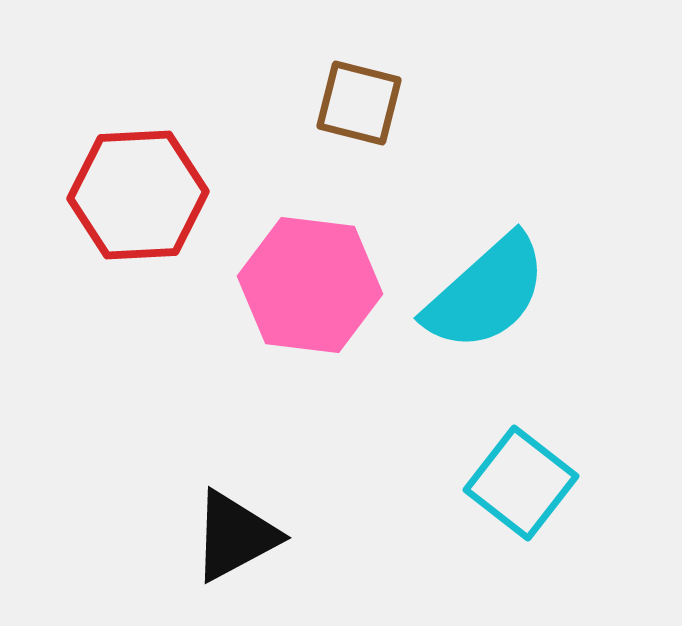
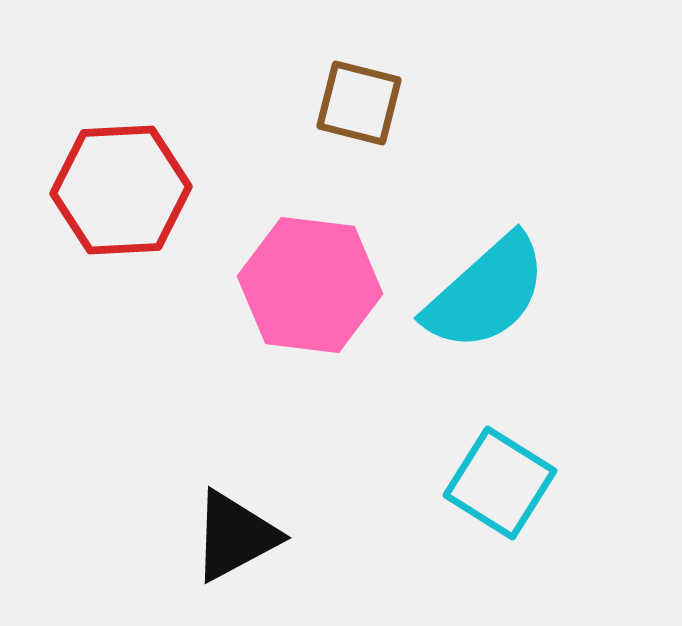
red hexagon: moved 17 px left, 5 px up
cyan square: moved 21 px left; rotated 6 degrees counterclockwise
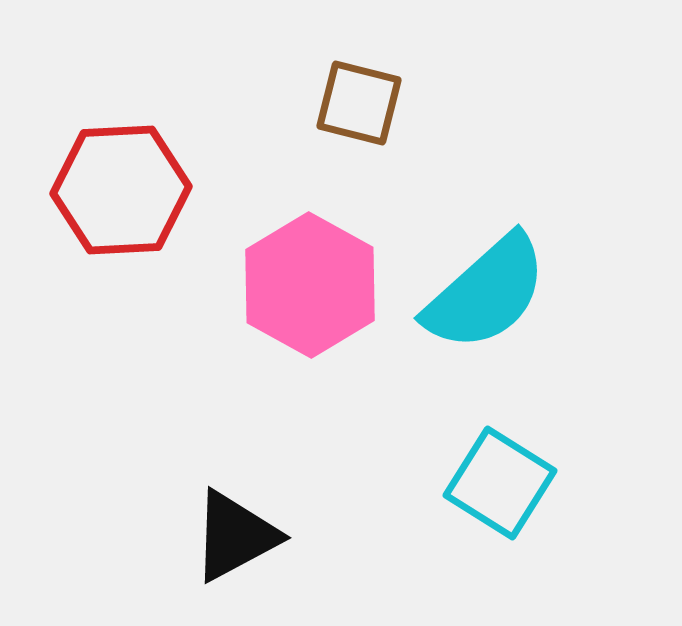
pink hexagon: rotated 22 degrees clockwise
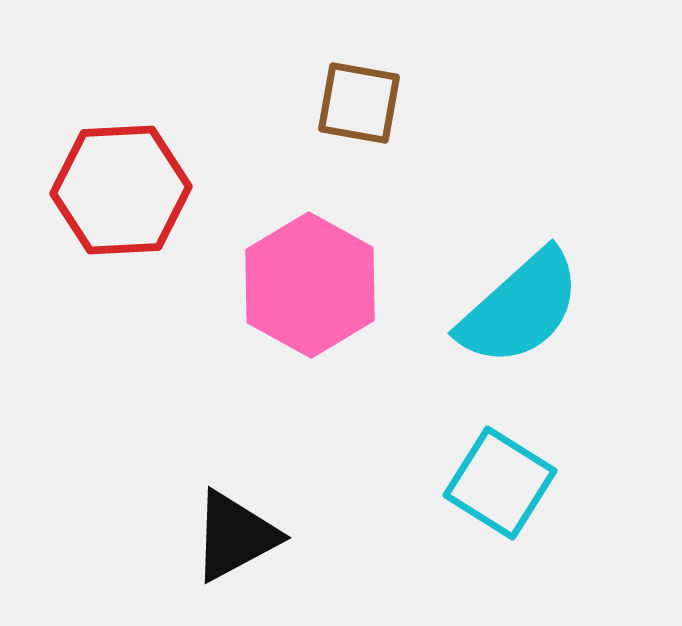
brown square: rotated 4 degrees counterclockwise
cyan semicircle: moved 34 px right, 15 px down
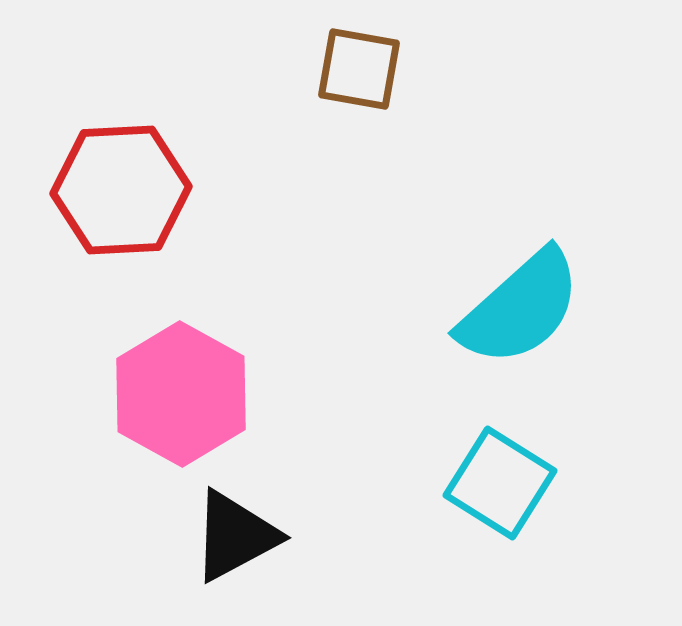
brown square: moved 34 px up
pink hexagon: moved 129 px left, 109 px down
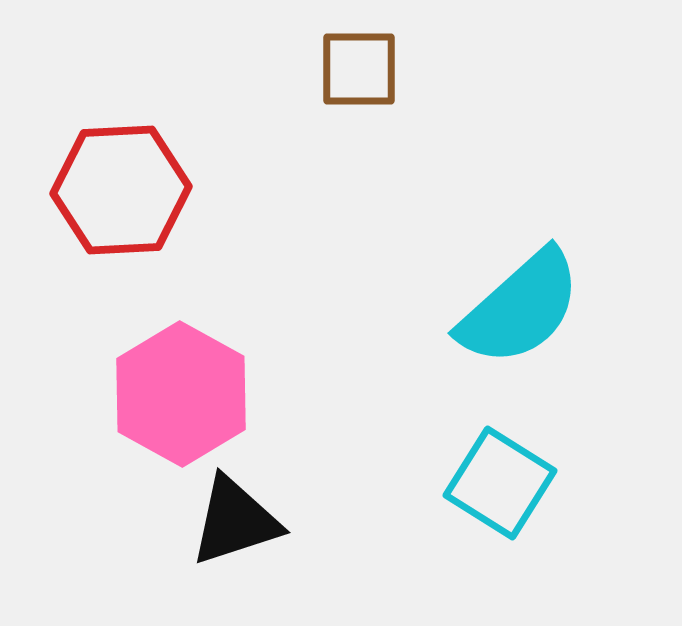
brown square: rotated 10 degrees counterclockwise
black triangle: moved 15 px up; rotated 10 degrees clockwise
